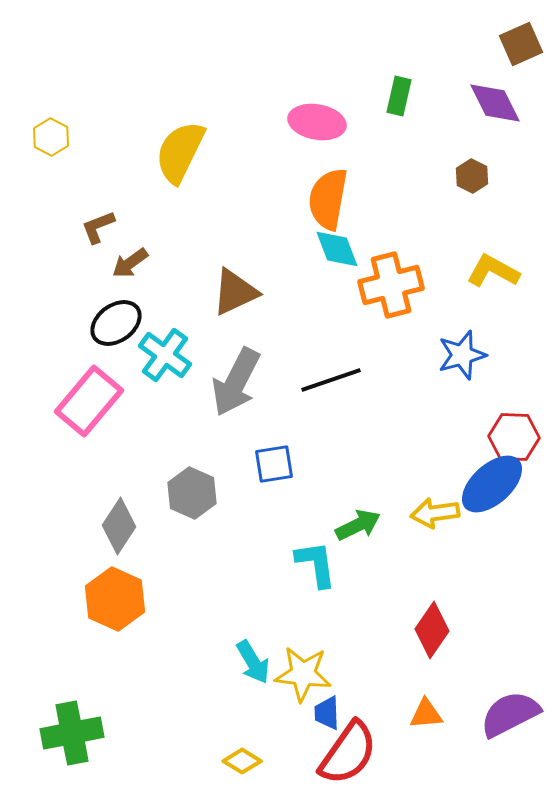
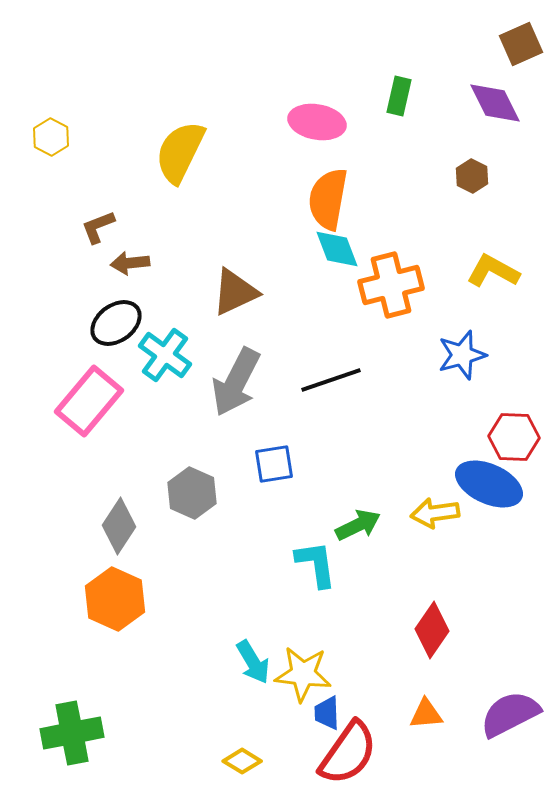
brown arrow: rotated 30 degrees clockwise
blue ellipse: moved 3 px left; rotated 66 degrees clockwise
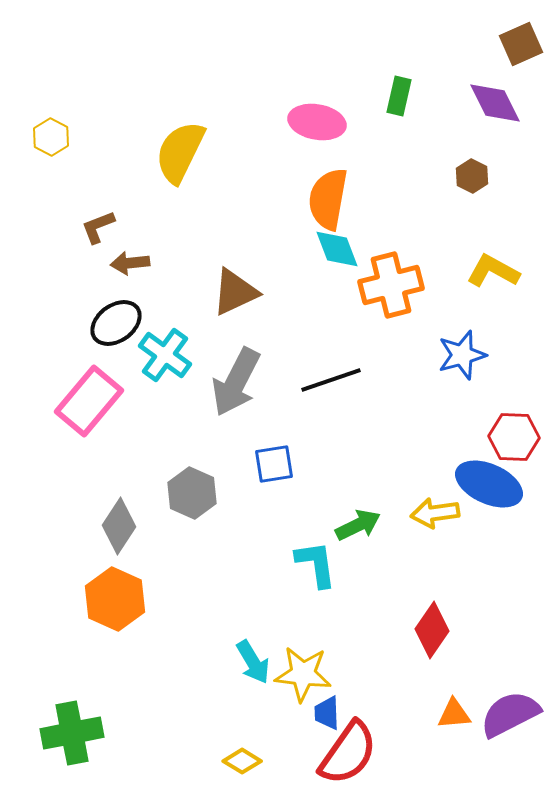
orange triangle: moved 28 px right
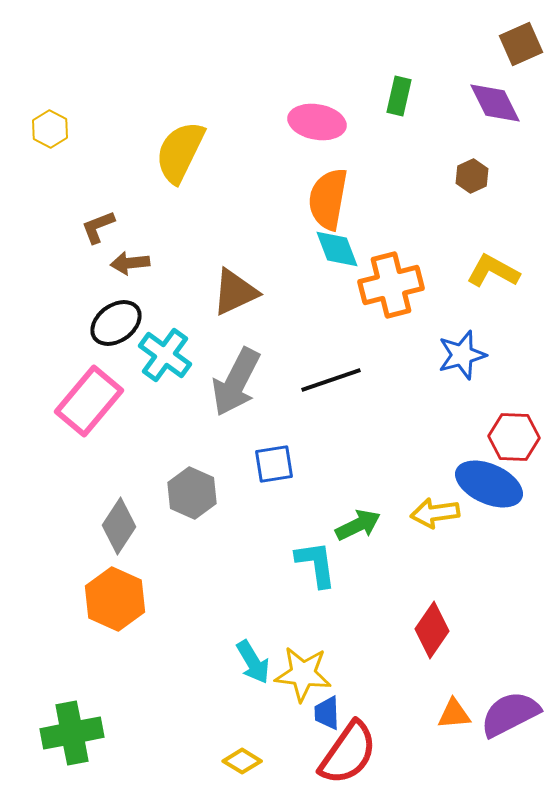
yellow hexagon: moved 1 px left, 8 px up
brown hexagon: rotated 8 degrees clockwise
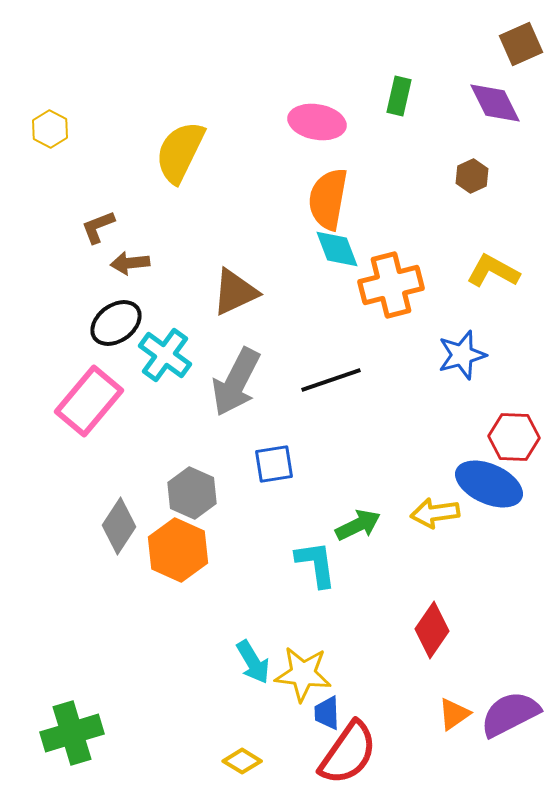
orange hexagon: moved 63 px right, 49 px up
orange triangle: rotated 30 degrees counterclockwise
green cross: rotated 6 degrees counterclockwise
